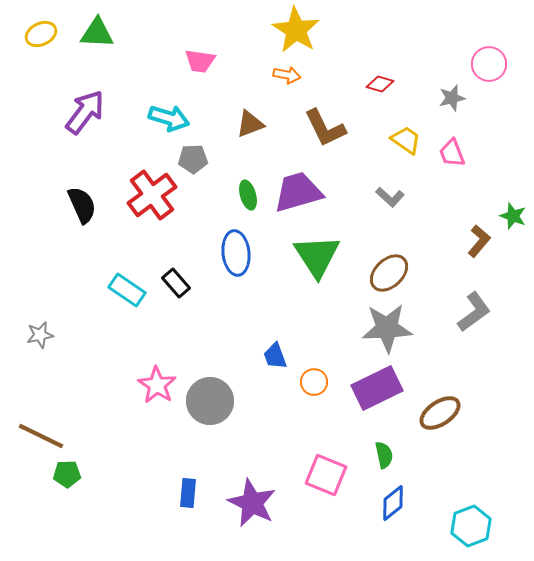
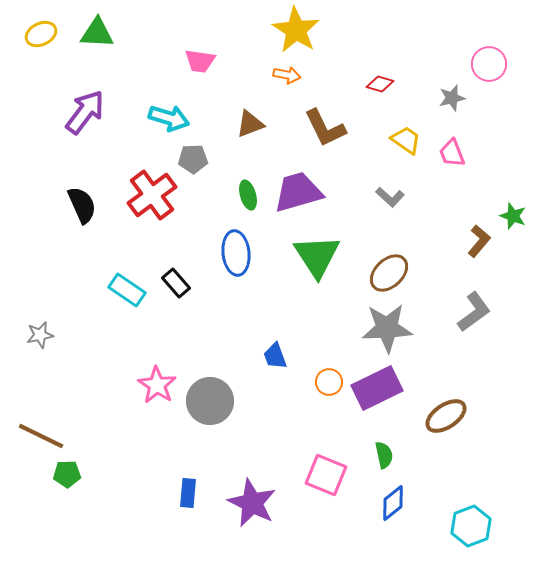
orange circle at (314, 382): moved 15 px right
brown ellipse at (440, 413): moved 6 px right, 3 px down
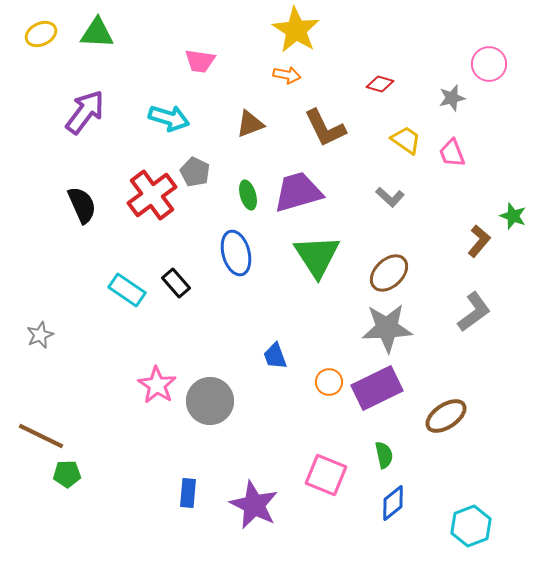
gray pentagon at (193, 159): moved 2 px right, 13 px down; rotated 28 degrees clockwise
blue ellipse at (236, 253): rotated 9 degrees counterclockwise
gray star at (40, 335): rotated 12 degrees counterclockwise
purple star at (252, 503): moved 2 px right, 2 px down
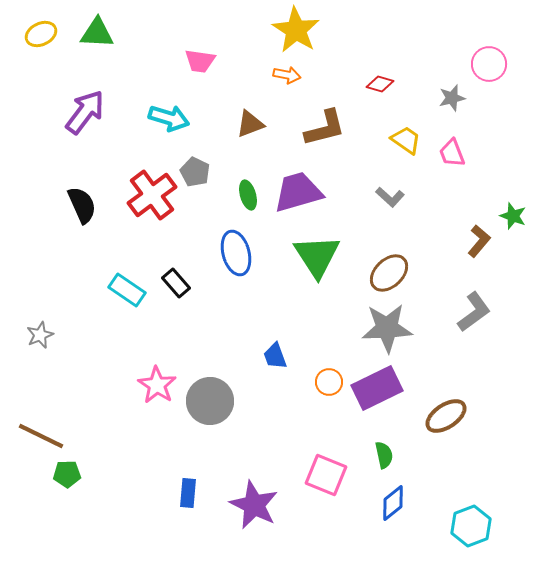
brown L-shape at (325, 128): rotated 78 degrees counterclockwise
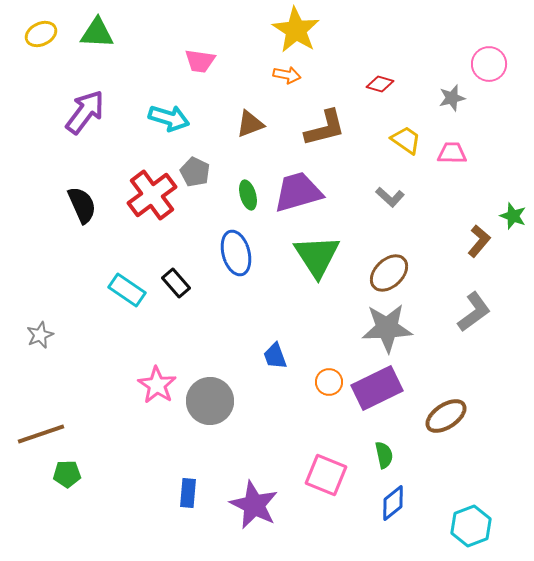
pink trapezoid at (452, 153): rotated 112 degrees clockwise
brown line at (41, 436): moved 2 px up; rotated 45 degrees counterclockwise
